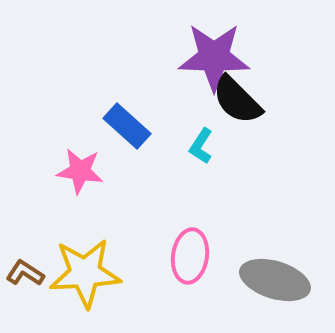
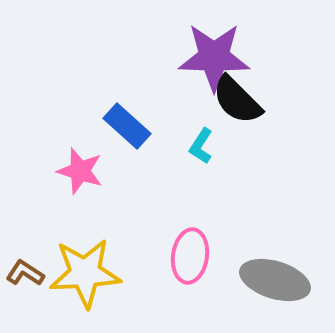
pink star: rotated 9 degrees clockwise
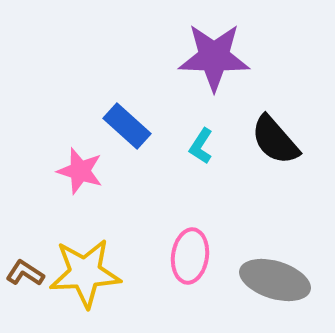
black semicircle: moved 38 px right, 40 px down; rotated 4 degrees clockwise
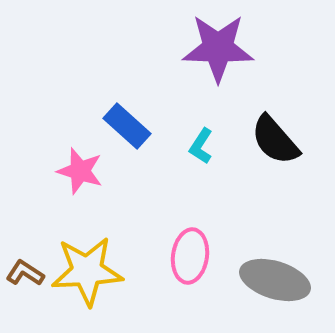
purple star: moved 4 px right, 9 px up
yellow star: moved 2 px right, 2 px up
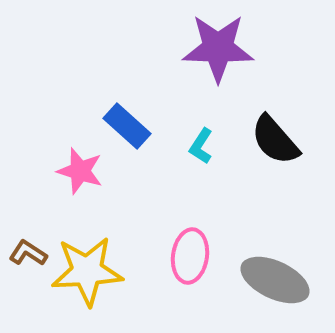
brown L-shape: moved 3 px right, 20 px up
gray ellipse: rotated 8 degrees clockwise
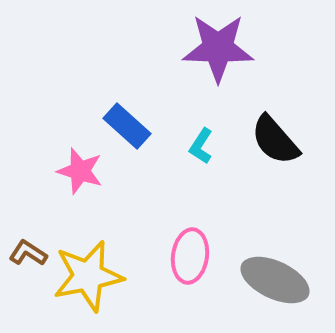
yellow star: moved 1 px right, 5 px down; rotated 8 degrees counterclockwise
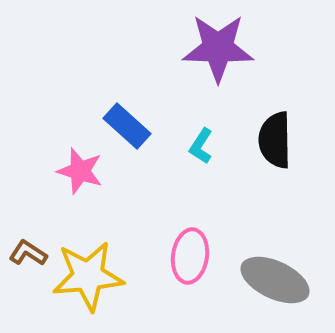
black semicircle: rotated 40 degrees clockwise
yellow star: rotated 6 degrees clockwise
